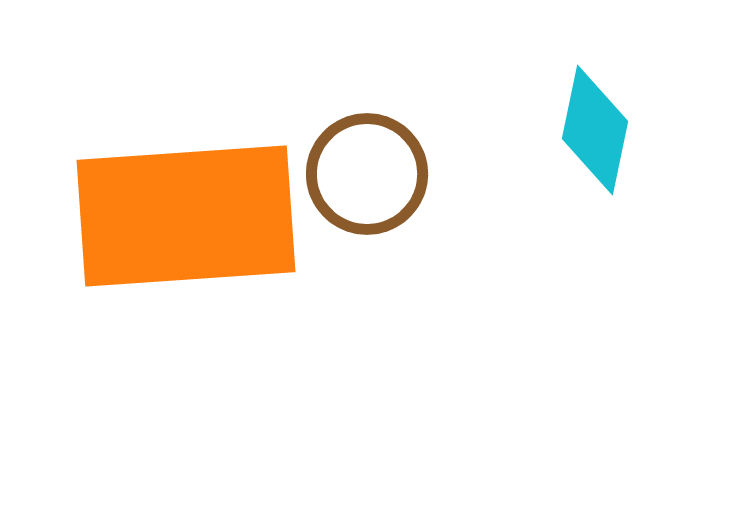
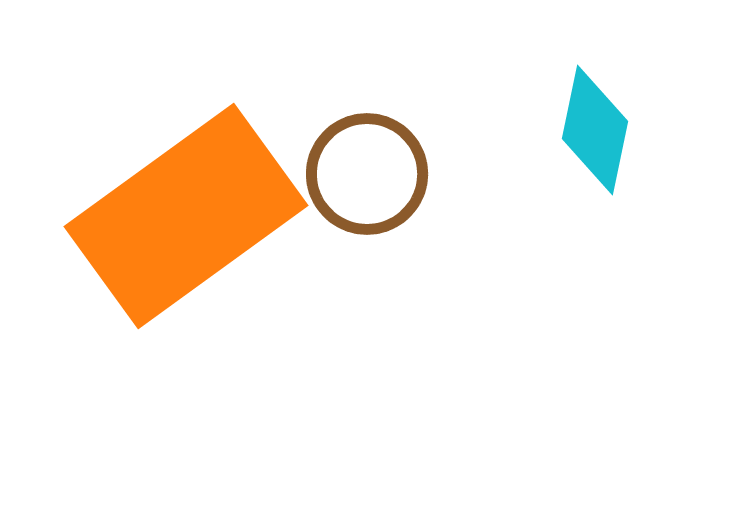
orange rectangle: rotated 32 degrees counterclockwise
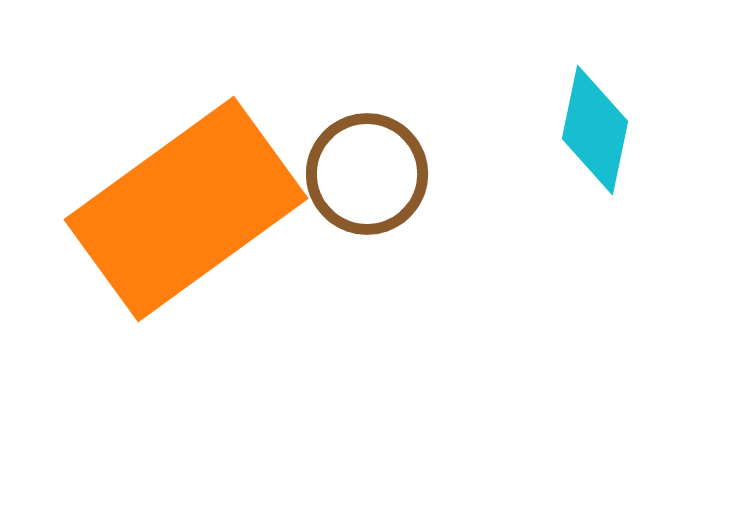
orange rectangle: moved 7 px up
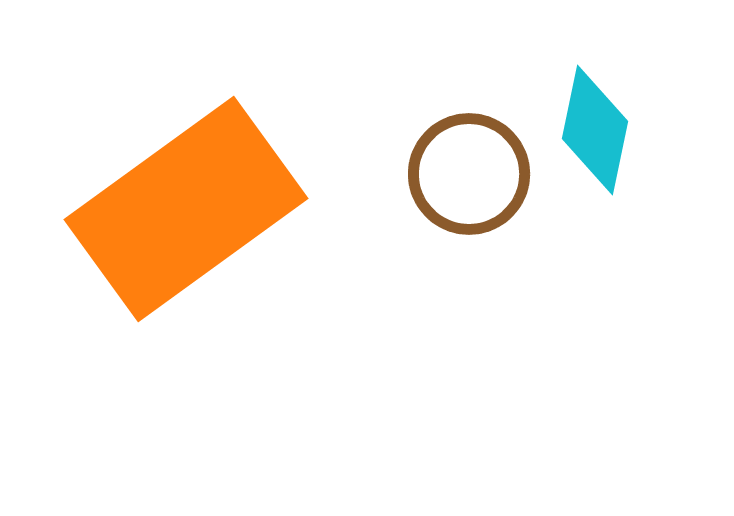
brown circle: moved 102 px right
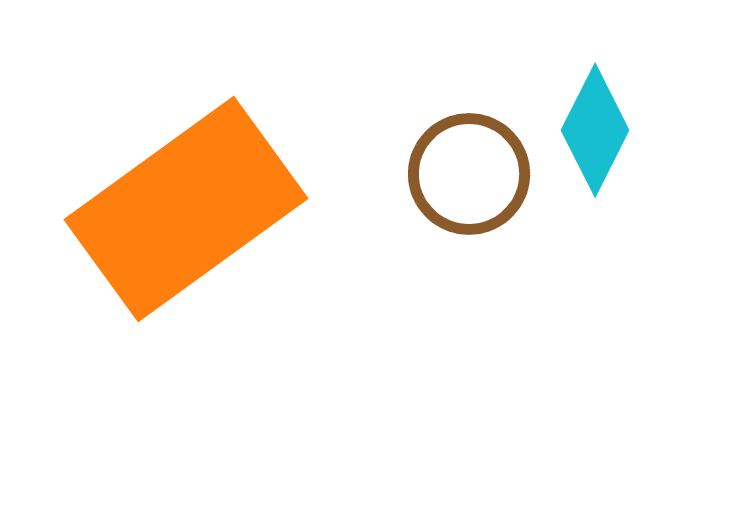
cyan diamond: rotated 15 degrees clockwise
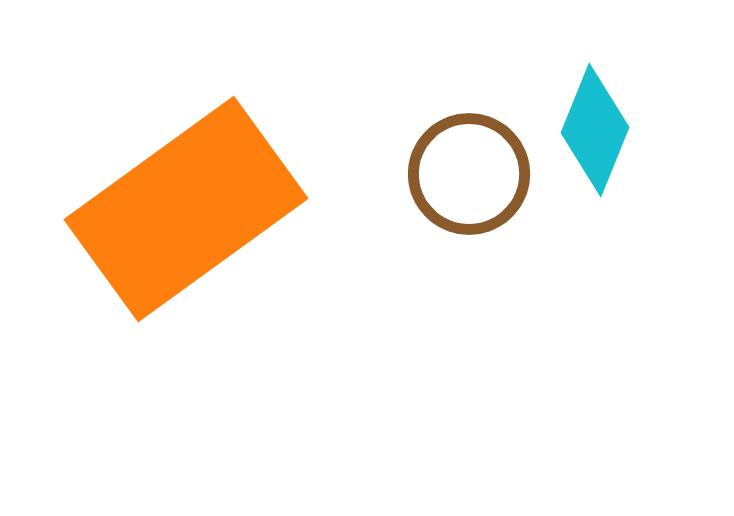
cyan diamond: rotated 5 degrees counterclockwise
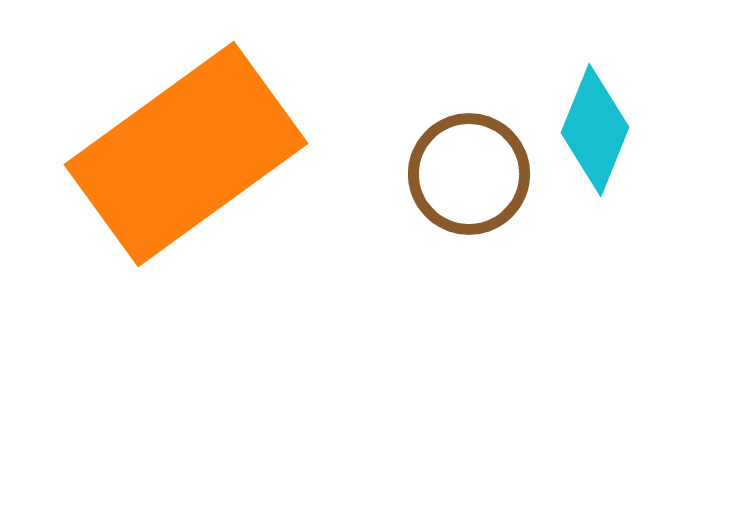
orange rectangle: moved 55 px up
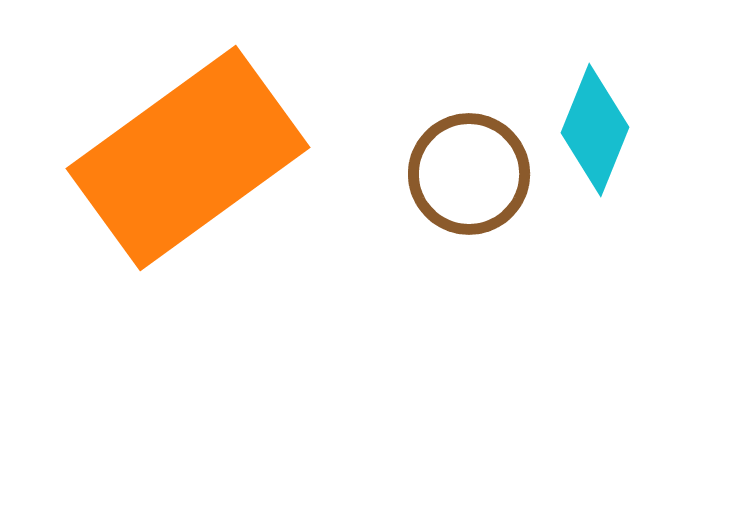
orange rectangle: moved 2 px right, 4 px down
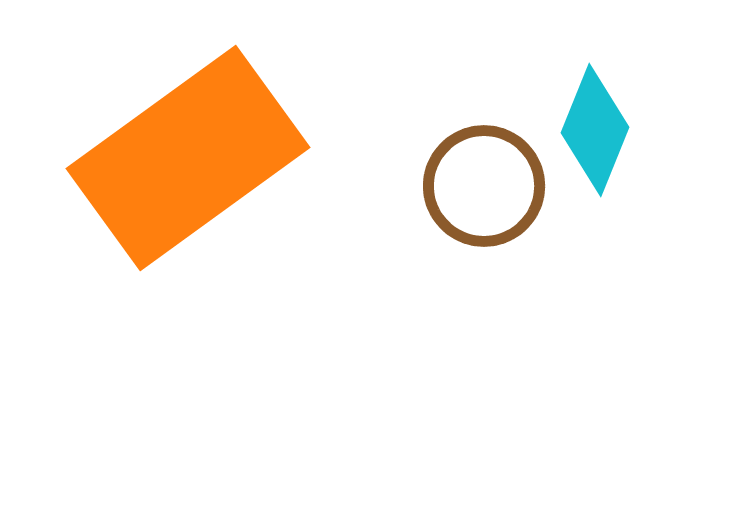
brown circle: moved 15 px right, 12 px down
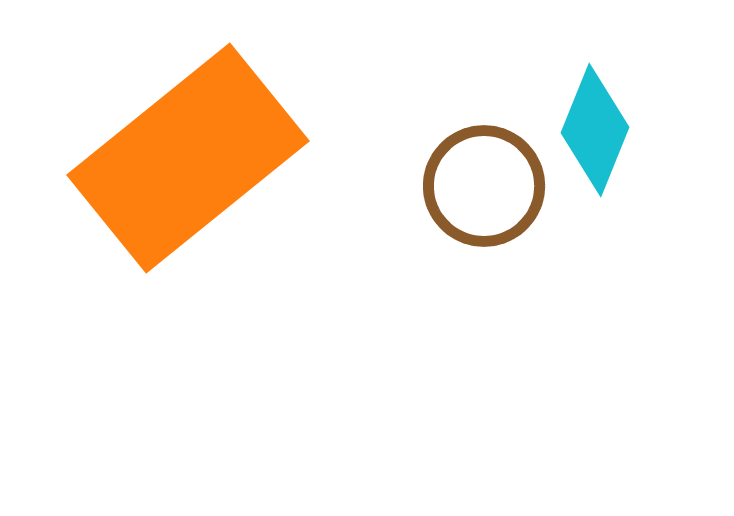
orange rectangle: rotated 3 degrees counterclockwise
